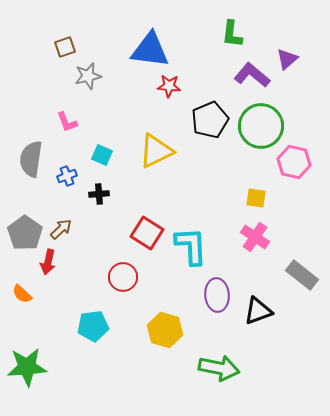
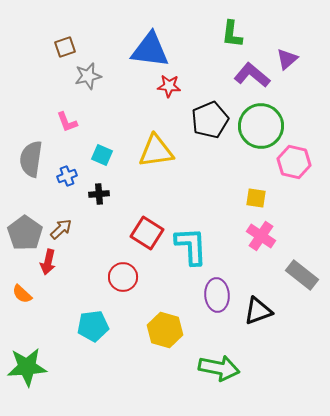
yellow triangle: rotated 18 degrees clockwise
pink cross: moved 6 px right, 1 px up
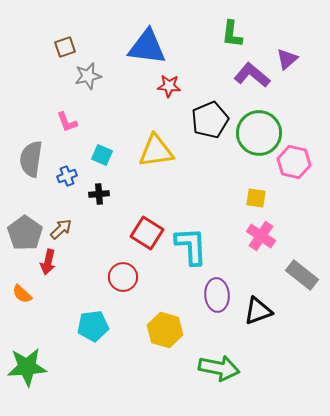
blue triangle: moved 3 px left, 3 px up
green circle: moved 2 px left, 7 px down
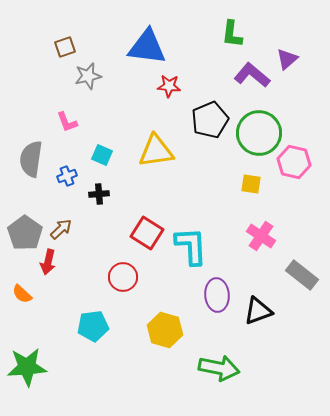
yellow square: moved 5 px left, 14 px up
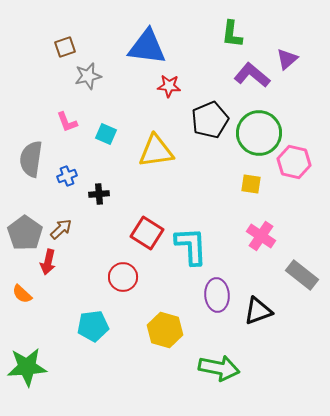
cyan square: moved 4 px right, 21 px up
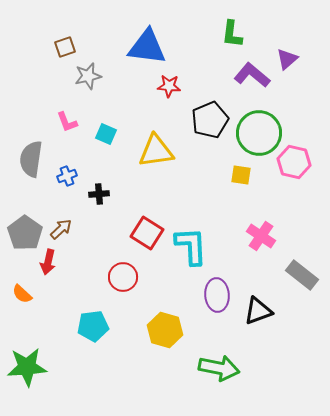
yellow square: moved 10 px left, 9 px up
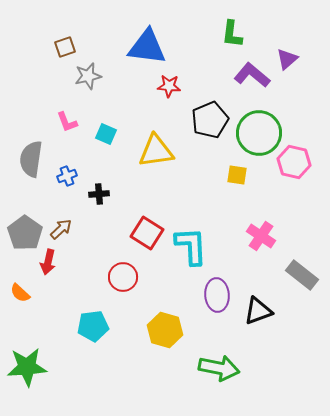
yellow square: moved 4 px left
orange semicircle: moved 2 px left, 1 px up
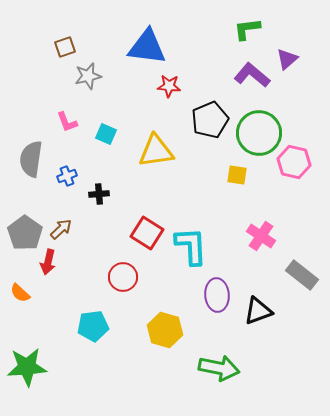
green L-shape: moved 15 px right, 5 px up; rotated 76 degrees clockwise
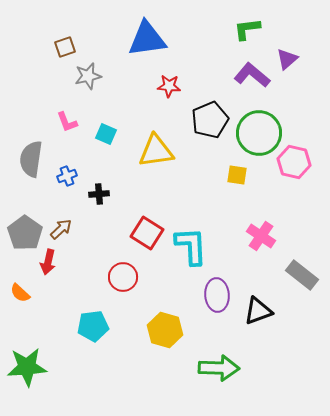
blue triangle: moved 8 px up; rotated 15 degrees counterclockwise
green arrow: rotated 9 degrees counterclockwise
